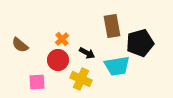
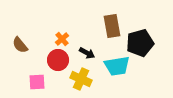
brown semicircle: rotated 12 degrees clockwise
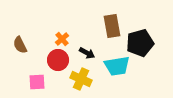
brown semicircle: rotated 12 degrees clockwise
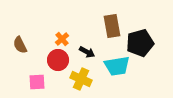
black arrow: moved 1 px up
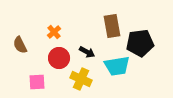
orange cross: moved 8 px left, 7 px up
black pentagon: rotated 8 degrees clockwise
red circle: moved 1 px right, 2 px up
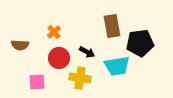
brown semicircle: rotated 60 degrees counterclockwise
yellow cross: moved 1 px left, 1 px up; rotated 15 degrees counterclockwise
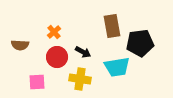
black arrow: moved 4 px left
red circle: moved 2 px left, 1 px up
cyan trapezoid: moved 1 px down
yellow cross: moved 1 px down
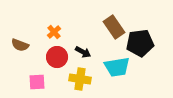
brown rectangle: moved 2 px right, 1 px down; rotated 25 degrees counterclockwise
brown semicircle: rotated 18 degrees clockwise
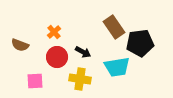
pink square: moved 2 px left, 1 px up
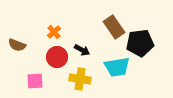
brown semicircle: moved 3 px left
black arrow: moved 1 px left, 2 px up
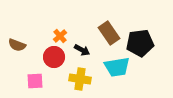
brown rectangle: moved 5 px left, 6 px down
orange cross: moved 6 px right, 4 px down
red circle: moved 3 px left
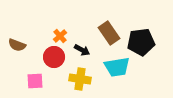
black pentagon: moved 1 px right, 1 px up
